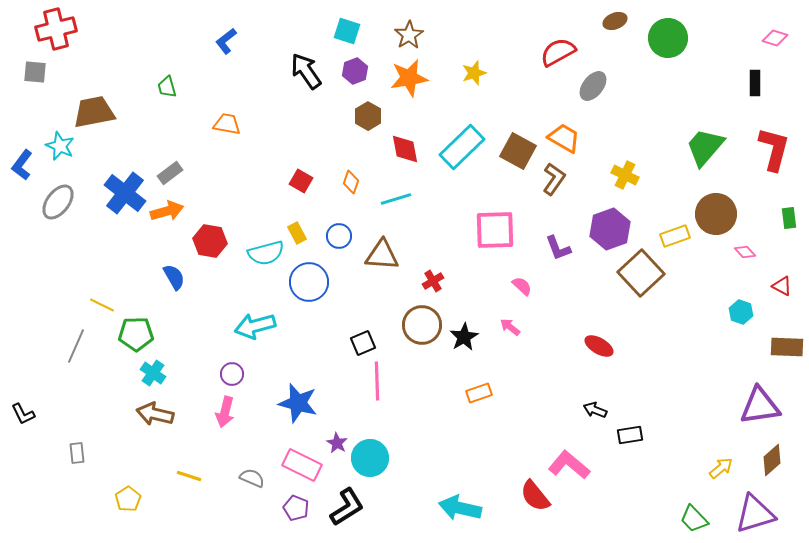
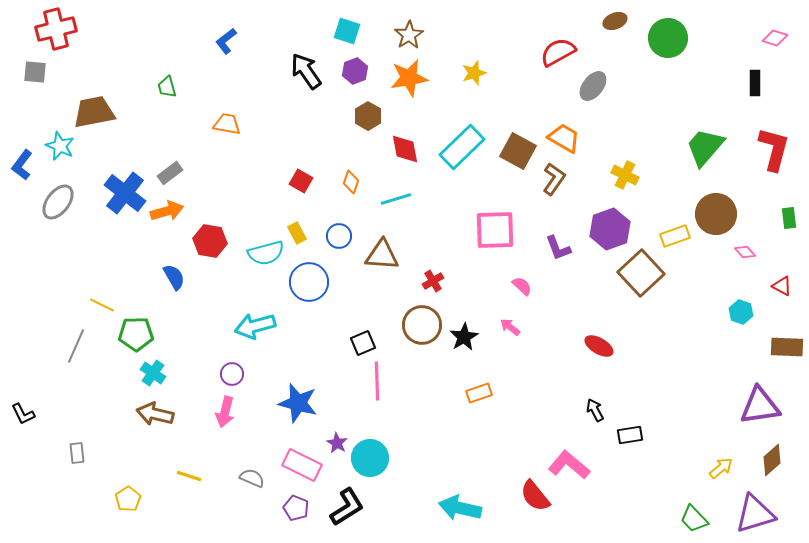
black arrow at (595, 410): rotated 40 degrees clockwise
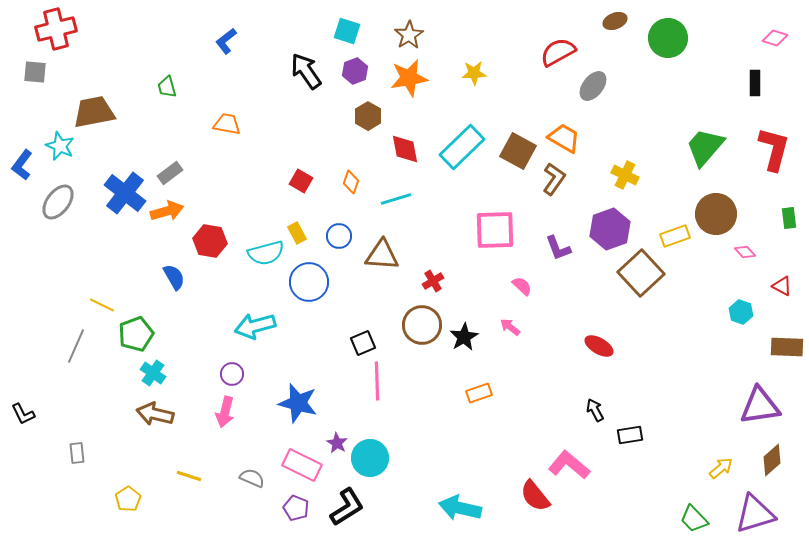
yellow star at (474, 73): rotated 15 degrees clockwise
green pentagon at (136, 334): rotated 20 degrees counterclockwise
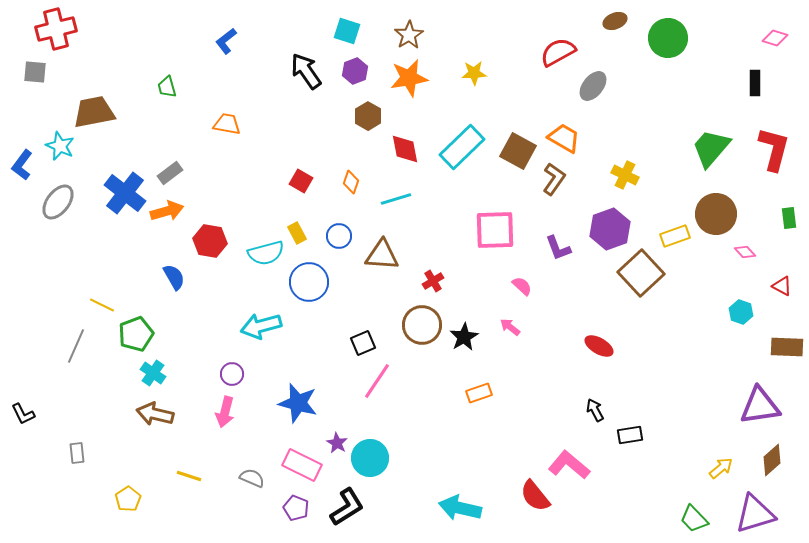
green trapezoid at (705, 147): moved 6 px right, 1 px down
cyan arrow at (255, 326): moved 6 px right
pink line at (377, 381): rotated 36 degrees clockwise
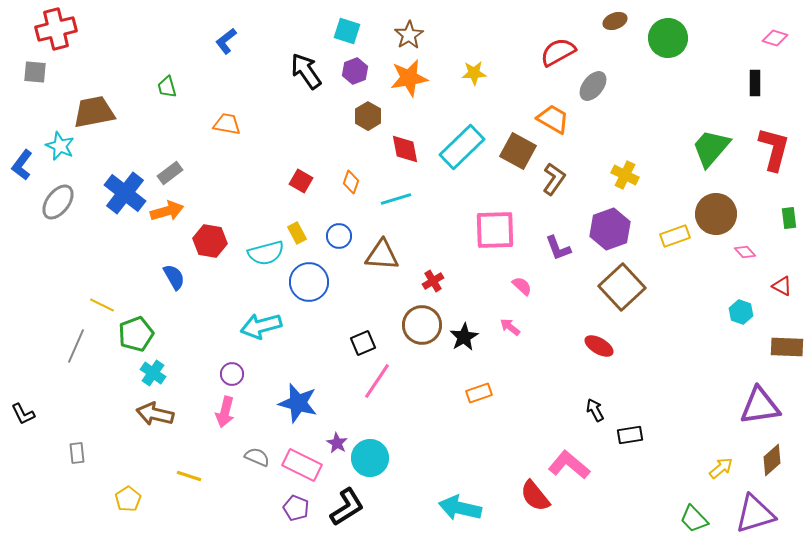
orange trapezoid at (564, 138): moved 11 px left, 19 px up
brown square at (641, 273): moved 19 px left, 14 px down
gray semicircle at (252, 478): moved 5 px right, 21 px up
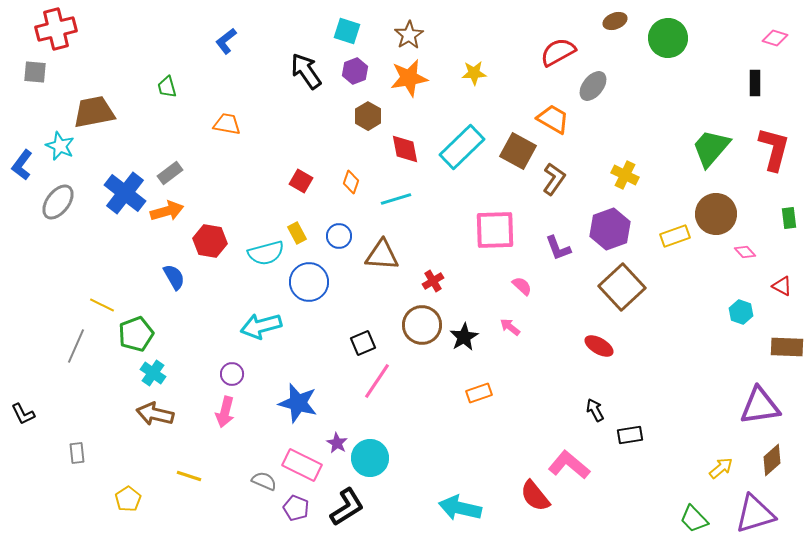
gray semicircle at (257, 457): moved 7 px right, 24 px down
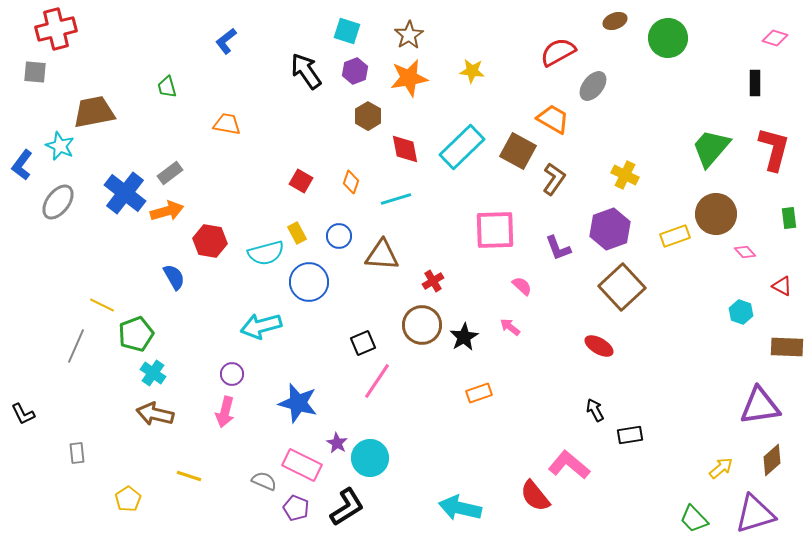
yellow star at (474, 73): moved 2 px left, 2 px up; rotated 10 degrees clockwise
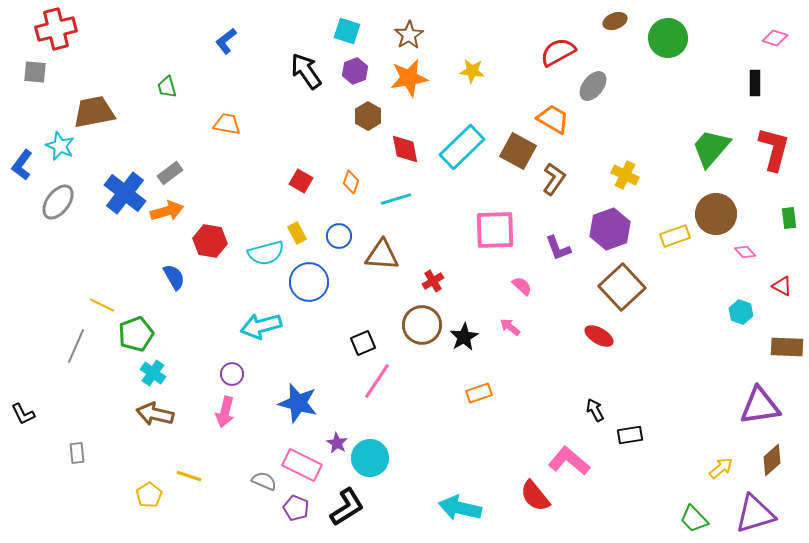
red ellipse at (599, 346): moved 10 px up
pink L-shape at (569, 465): moved 4 px up
yellow pentagon at (128, 499): moved 21 px right, 4 px up
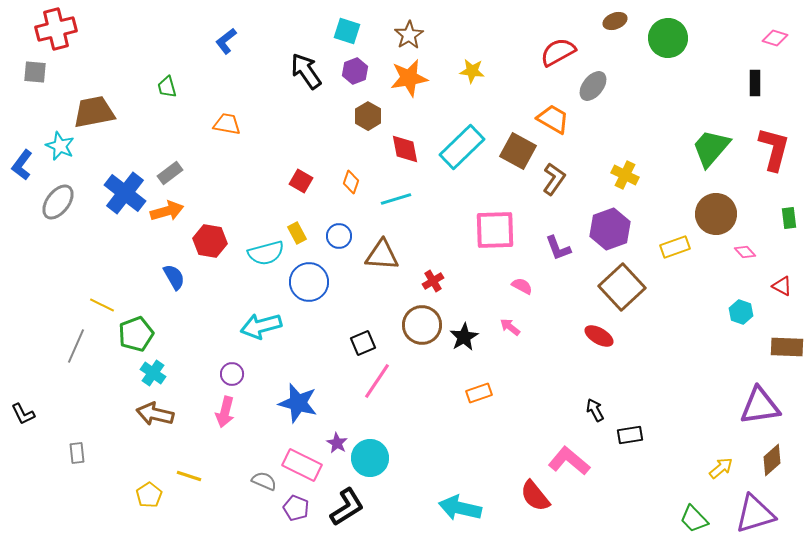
yellow rectangle at (675, 236): moved 11 px down
pink semicircle at (522, 286): rotated 15 degrees counterclockwise
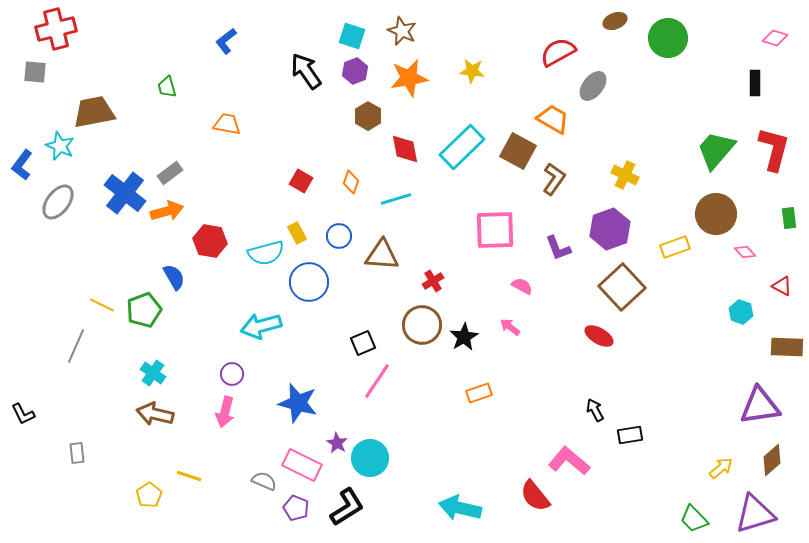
cyan square at (347, 31): moved 5 px right, 5 px down
brown star at (409, 35): moved 7 px left, 4 px up; rotated 16 degrees counterclockwise
green trapezoid at (711, 148): moved 5 px right, 2 px down
green pentagon at (136, 334): moved 8 px right, 24 px up
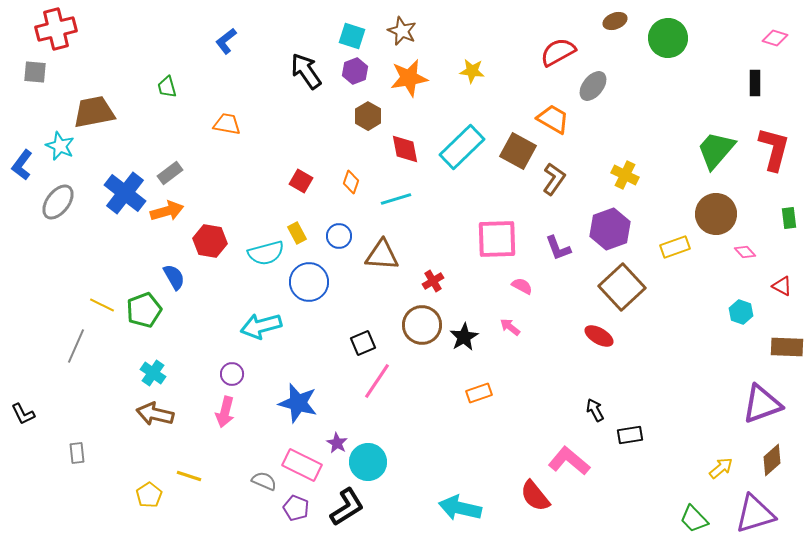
pink square at (495, 230): moved 2 px right, 9 px down
purple triangle at (760, 406): moved 2 px right, 2 px up; rotated 12 degrees counterclockwise
cyan circle at (370, 458): moved 2 px left, 4 px down
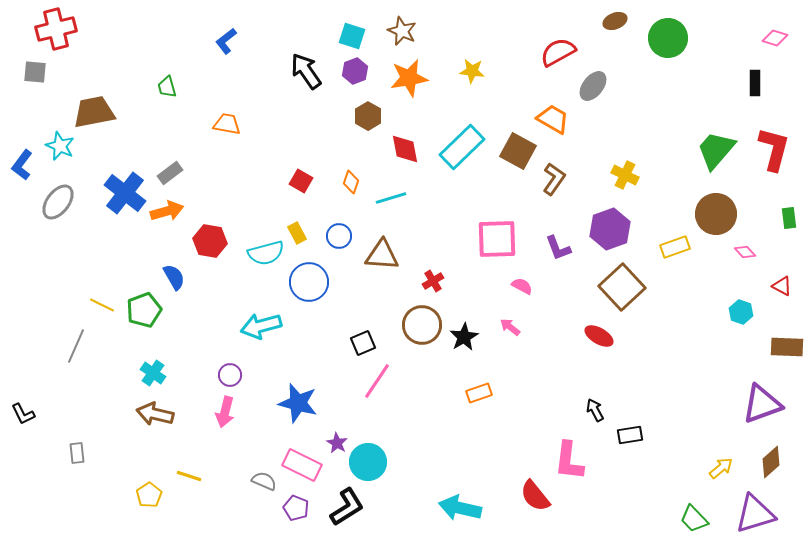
cyan line at (396, 199): moved 5 px left, 1 px up
purple circle at (232, 374): moved 2 px left, 1 px down
brown diamond at (772, 460): moved 1 px left, 2 px down
pink L-shape at (569, 461): rotated 123 degrees counterclockwise
